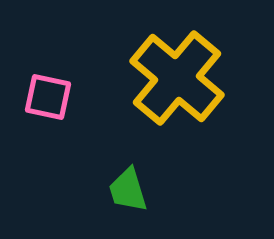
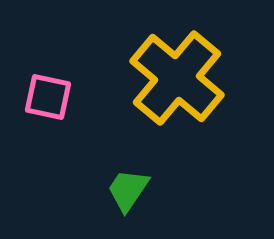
green trapezoid: rotated 51 degrees clockwise
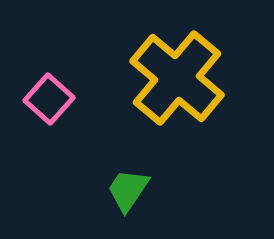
pink square: moved 1 px right, 2 px down; rotated 30 degrees clockwise
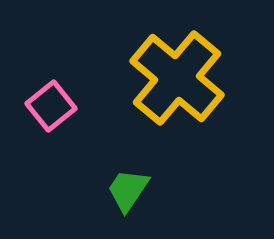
pink square: moved 2 px right, 7 px down; rotated 9 degrees clockwise
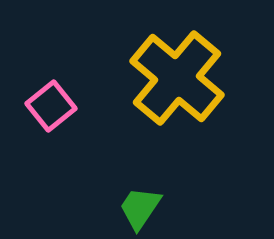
green trapezoid: moved 12 px right, 18 px down
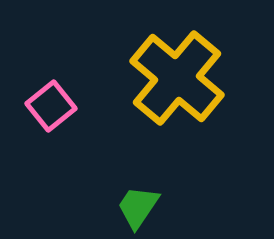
green trapezoid: moved 2 px left, 1 px up
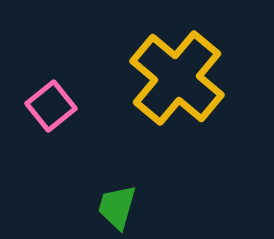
green trapezoid: moved 21 px left; rotated 18 degrees counterclockwise
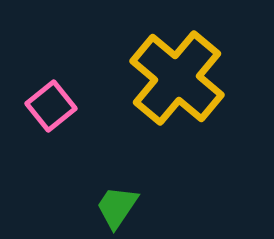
green trapezoid: rotated 18 degrees clockwise
